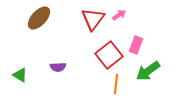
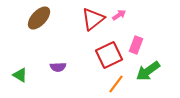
red triangle: rotated 15 degrees clockwise
red square: rotated 12 degrees clockwise
orange line: rotated 30 degrees clockwise
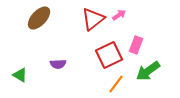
purple semicircle: moved 3 px up
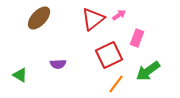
pink rectangle: moved 1 px right, 7 px up
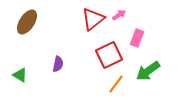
brown ellipse: moved 12 px left, 4 px down; rotated 10 degrees counterclockwise
purple semicircle: rotated 77 degrees counterclockwise
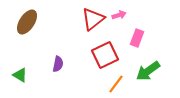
pink arrow: rotated 16 degrees clockwise
red square: moved 4 px left
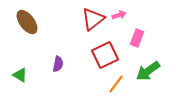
brown ellipse: rotated 70 degrees counterclockwise
